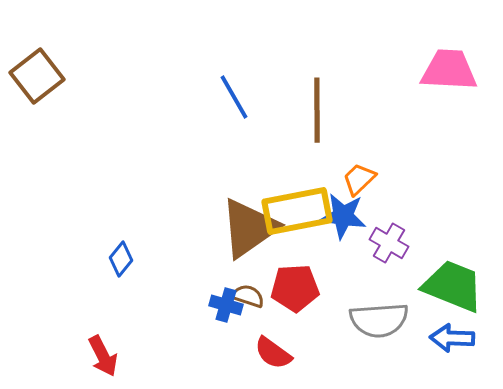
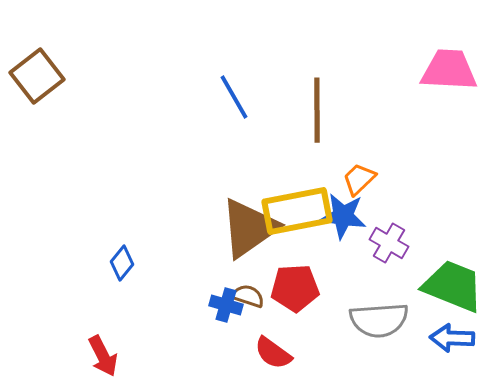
blue diamond: moved 1 px right, 4 px down
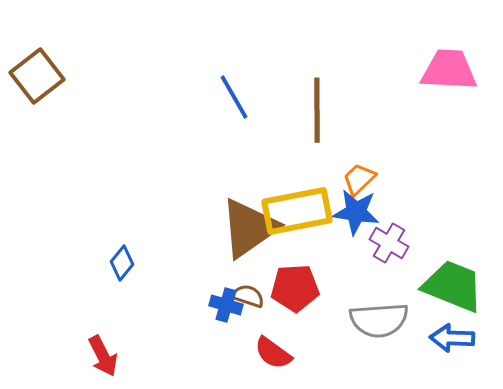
blue star: moved 13 px right, 4 px up
